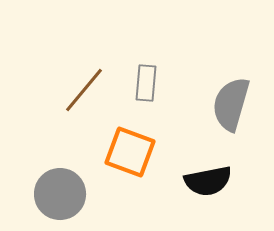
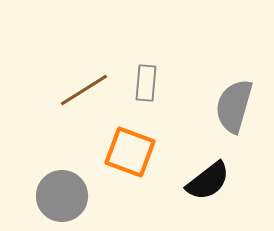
brown line: rotated 18 degrees clockwise
gray semicircle: moved 3 px right, 2 px down
black semicircle: rotated 27 degrees counterclockwise
gray circle: moved 2 px right, 2 px down
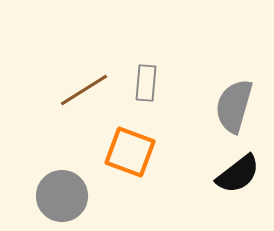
black semicircle: moved 30 px right, 7 px up
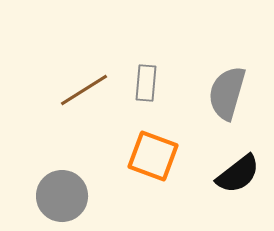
gray semicircle: moved 7 px left, 13 px up
orange square: moved 23 px right, 4 px down
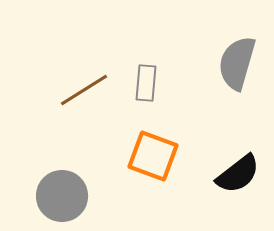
gray semicircle: moved 10 px right, 30 px up
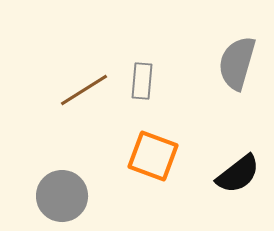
gray rectangle: moved 4 px left, 2 px up
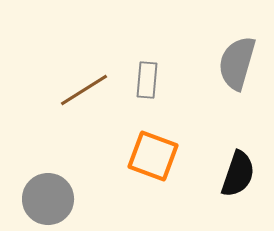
gray rectangle: moved 5 px right, 1 px up
black semicircle: rotated 33 degrees counterclockwise
gray circle: moved 14 px left, 3 px down
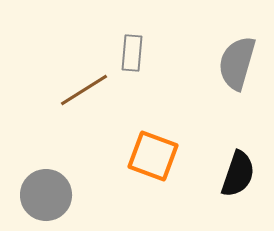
gray rectangle: moved 15 px left, 27 px up
gray circle: moved 2 px left, 4 px up
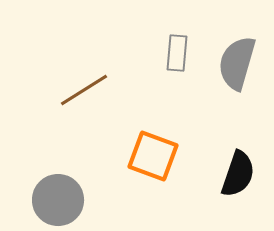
gray rectangle: moved 45 px right
gray circle: moved 12 px right, 5 px down
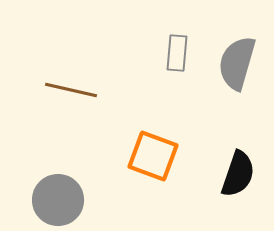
brown line: moved 13 px left; rotated 45 degrees clockwise
